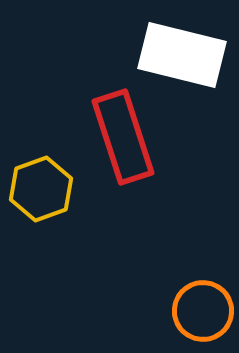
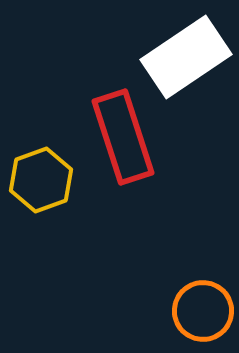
white rectangle: moved 4 px right, 2 px down; rotated 48 degrees counterclockwise
yellow hexagon: moved 9 px up
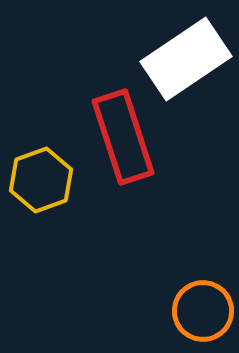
white rectangle: moved 2 px down
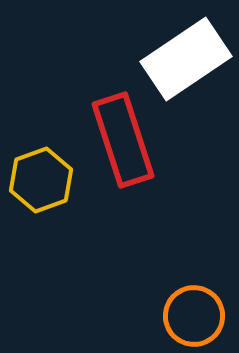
red rectangle: moved 3 px down
orange circle: moved 9 px left, 5 px down
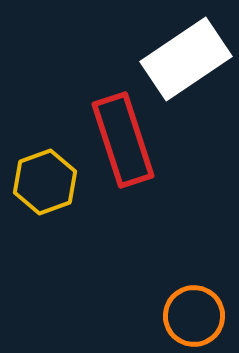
yellow hexagon: moved 4 px right, 2 px down
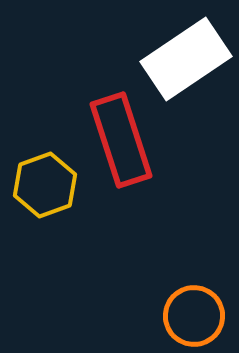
red rectangle: moved 2 px left
yellow hexagon: moved 3 px down
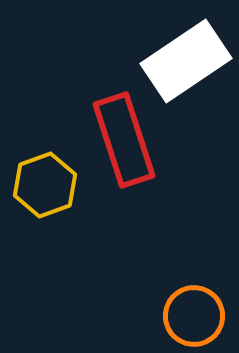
white rectangle: moved 2 px down
red rectangle: moved 3 px right
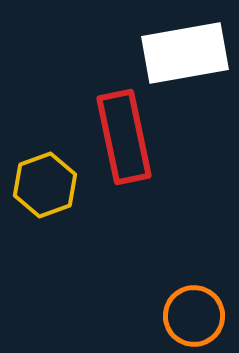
white rectangle: moved 1 px left, 8 px up; rotated 24 degrees clockwise
red rectangle: moved 3 px up; rotated 6 degrees clockwise
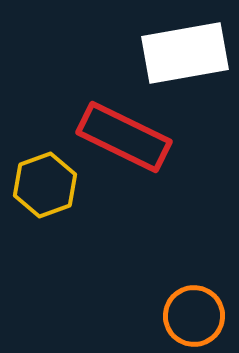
red rectangle: rotated 52 degrees counterclockwise
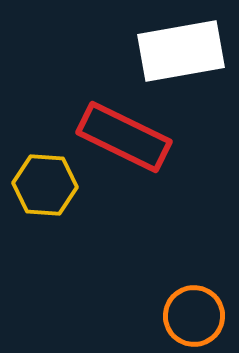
white rectangle: moved 4 px left, 2 px up
yellow hexagon: rotated 24 degrees clockwise
